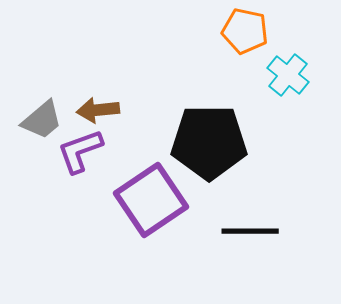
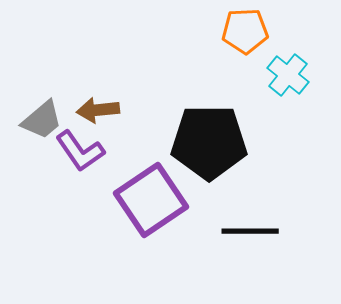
orange pentagon: rotated 15 degrees counterclockwise
purple L-shape: rotated 105 degrees counterclockwise
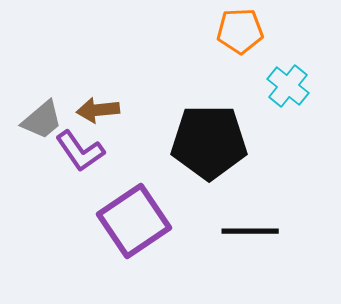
orange pentagon: moved 5 px left
cyan cross: moved 11 px down
purple square: moved 17 px left, 21 px down
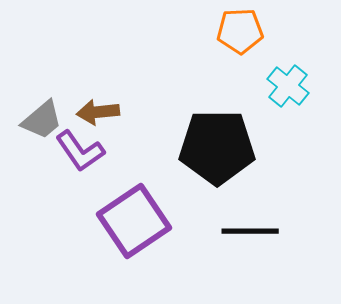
brown arrow: moved 2 px down
black pentagon: moved 8 px right, 5 px down
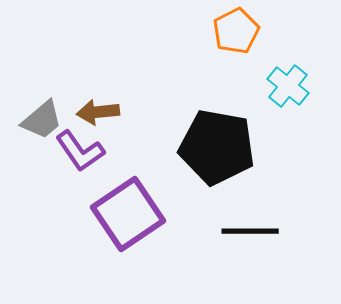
orange pentagon: moved 4 px left; rotated 24 degrees counterclockwise
black pentagon: rotated 10 degrees clockwise
purple square: moved 6 px left, 7 px up
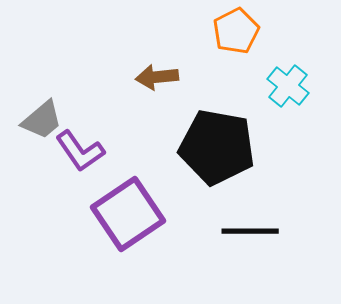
brown arrow: moved 59 px right, 35 px up
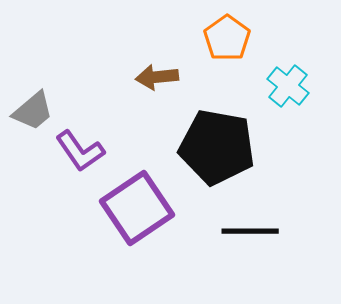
orange pentagon: moved 9 px left, 7 px down; rotated 9 degrees counterclockwise
gray trapezoid: moved 9 px left, 9 px up
purple square: moved 9 px right, 6 px up
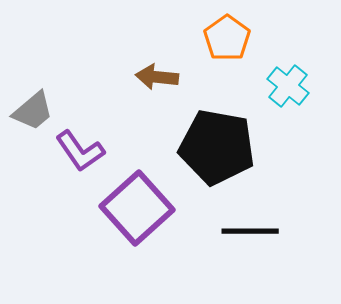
brown arrow: rotated 12 degrees clockwise
purple square: rotated 8 degrees counterclockwise
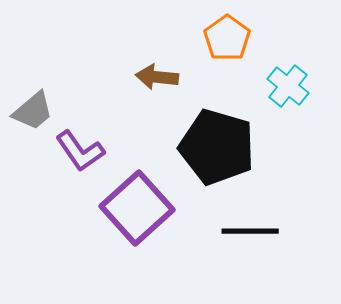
black pentagon: rotated 6 degrees clockwise
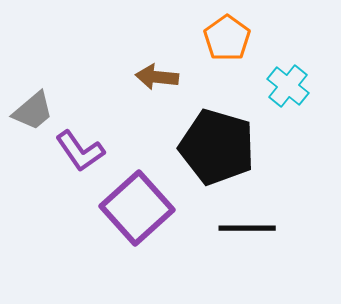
black line: moved 3 px left, 3 px up
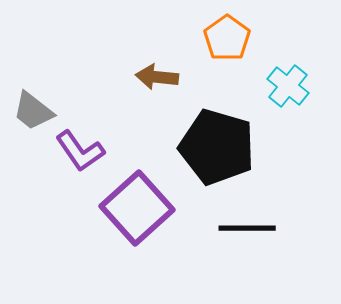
gray trapezoid: rotated 78 degrees clockwise
